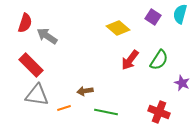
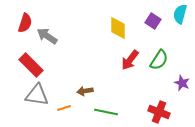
purple square: moved 4 px down
yellow diamond: rotated 50 degrees clockwise
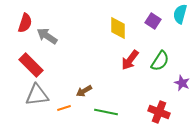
green semicircle: moved 1 px right, 1 px down
brown arrow: moved 1 px left; rotated 21 degrees counterclockwise
gray triangle: rotated 15 degrees counterclockwise
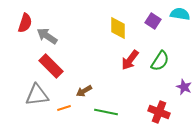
cyan semicircle: rotated 84 degrees clockwise
red rectangle: moved 20 px right, 1 px down
purple star: moved 2 px right, 4 px down
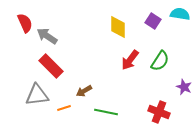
red semicircle: rotated 42 degrees counterclockwise
yellow diamond: moved 1 px up
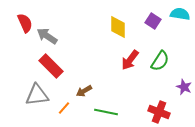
orange line: rotated 32 degrees counterclockwise
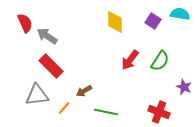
yellow diamond: moved 3 px left, 5 px up
